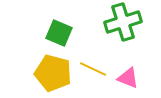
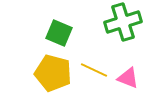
yellow line: moved 1 px right, 1 px down
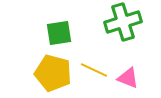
green square: rotated 32 degrees counterclockwise
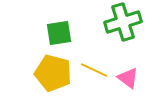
pink triangle: rotated 15 degrees clockwise
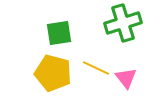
green cross: moved 1 px down
yellow line: moved 2 px right, 2 px up
pink triangle: moved 2 px left; rotated 15 degrees clockwise
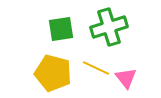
green cross: moved 14 px left, 4 px down
green square: moved 2 px right, 4 px up
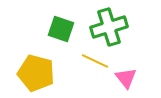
green square: rotated 28 degrees clockwise
yellow line: moved 1 px left, 7 px up
yellow pentagon: moved 17 px left
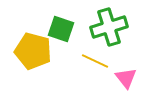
yellow pentagon: moved 3 px left, 22 px up
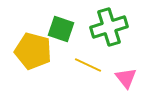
yellow line: moved 7 px left, 4 px down
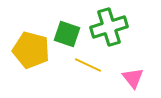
green square: moved 6 px right, 5 px down
yellow pentagon: moved 2 px left, 1 px up
pink triangle: moved 7 px right
